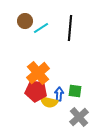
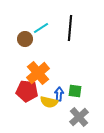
brown circle: moved 18 px down
red pentagon: moved 9 px left
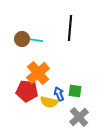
cyan line: moved 6 px left, 12 px down; rotated 42 degrees clockwise
brown circle: moved 3 px left
blue arrow: rotated 24 degrees counterclockwise
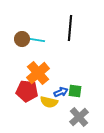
cyan line: moved 2 px right
blue arrow: moved 2 px right, 2 px up; rotated 88 degrees clockwise
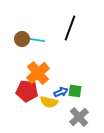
black line: rotated 15 degrees clockwise
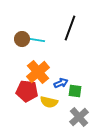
orange cross: moved 1 px up
blue arrow: moved 9 px up
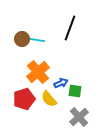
red pentagon: moved 3 px left, 8 px down; rotated 25 degrees counterclockwise
yellow semicircle: moved 3 px up; rotated 36 degrees clockwise
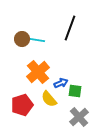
red pentagon: moved 2 px left, 6 px down
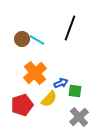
cyan line: rotated 21 degrees clockwise
orange cross: moved 3 px left, 1 px down
yellow semicircle: rotated 96 degrees counterclockwise
